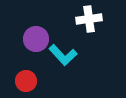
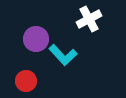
white cross: rotated 20 degrees counterclockwise
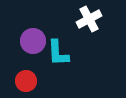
purple circle: moved 3 px left, 2 px down
cyan L-shape: moved 5 px left, 2 px up; rotated 40 degrees clockwise
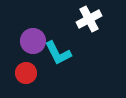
cyan L-shape: rotated 24 degrees counterclockwise
red circle: moved 8 px up
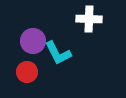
white cross: rotated 30 degrees clockwise
red circle: moved 1 px right, 1 px up
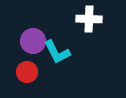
cyan L-shape: moved 1 px left, 1 px up
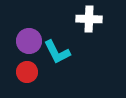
purple circle: moved 4 px left
